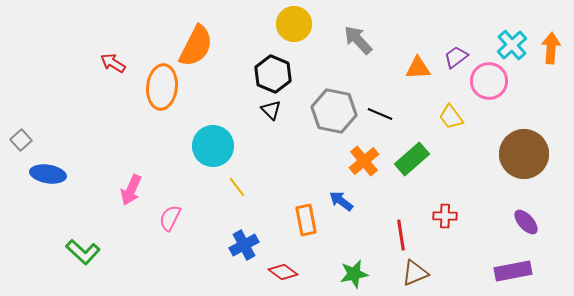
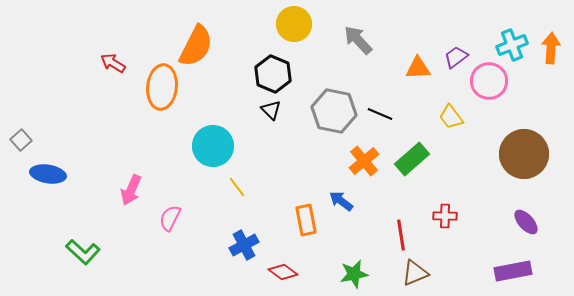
cyan cross: rotated 20 degrees clockwise
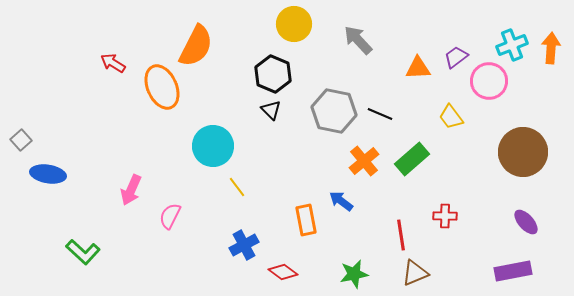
orange ellipse: rotated 30 degrees counterclockwise
brown circle: moved 1 px left, 2 px up
pink semicircle: moved 2 px up
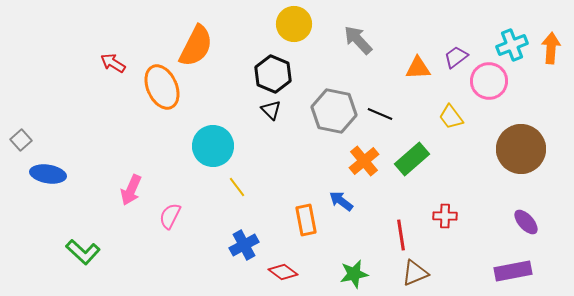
brown circle: moved 2 px left, 3 px up
